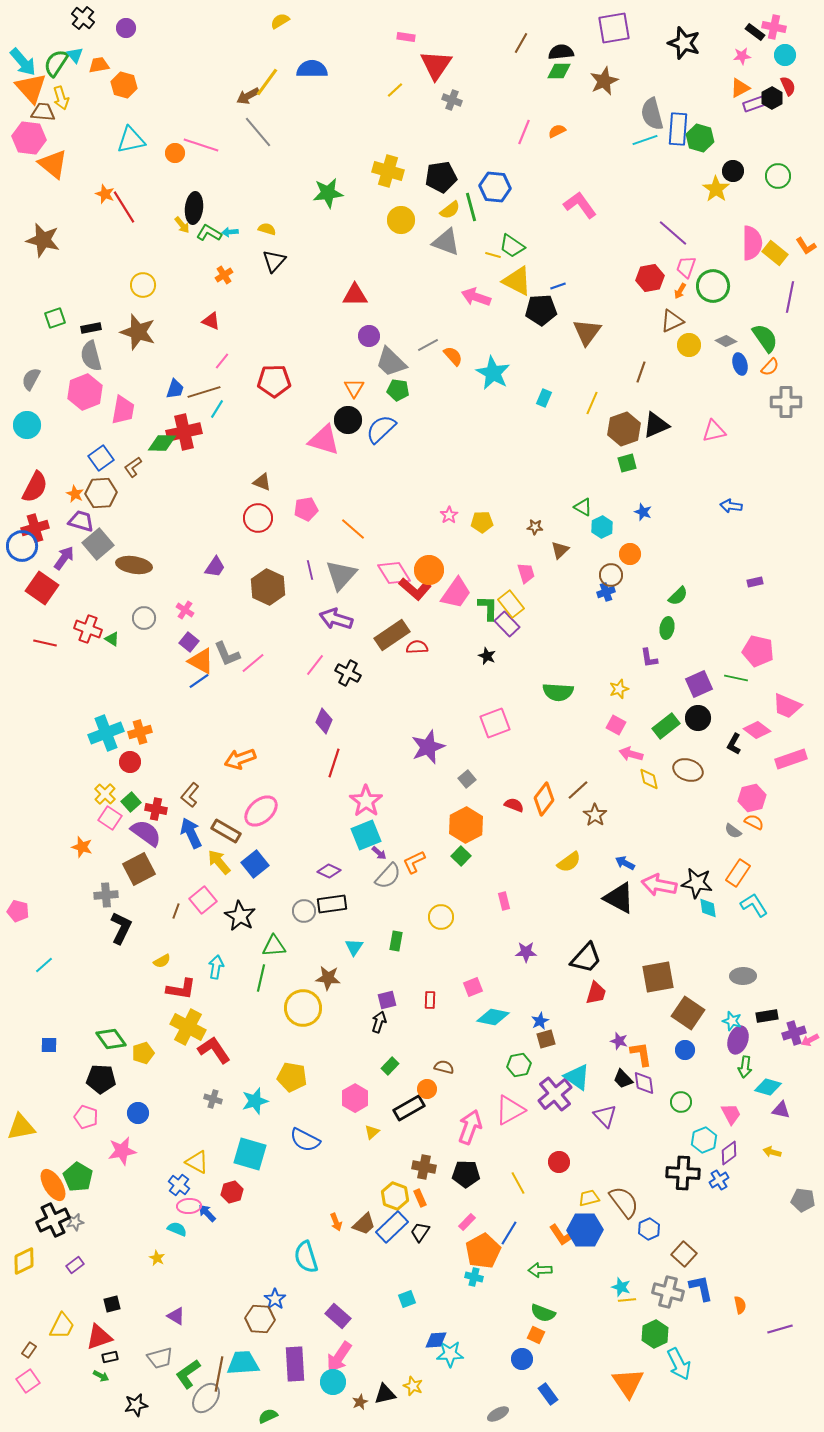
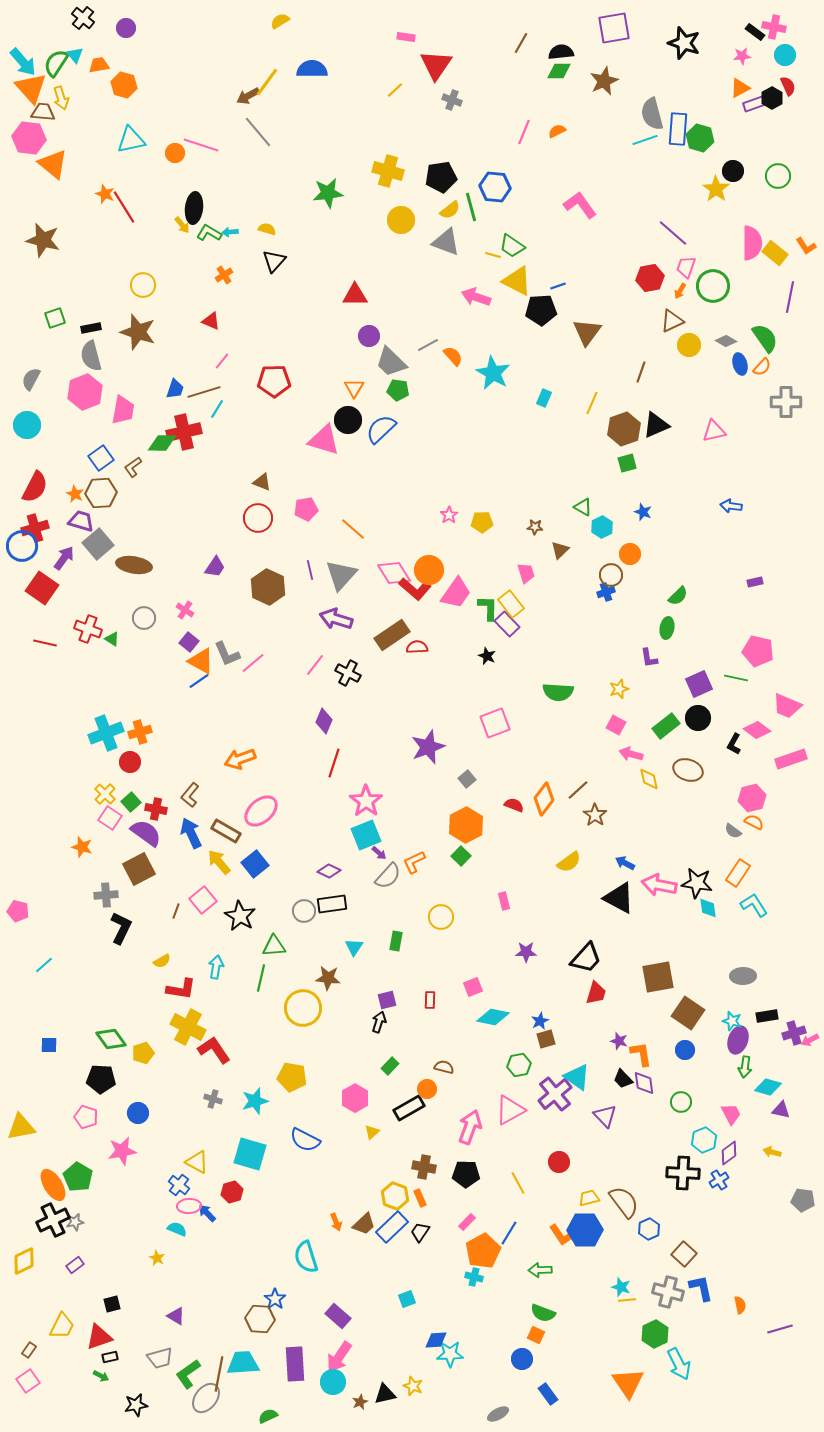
orange semicircle at (770, 367): moved 8 px left
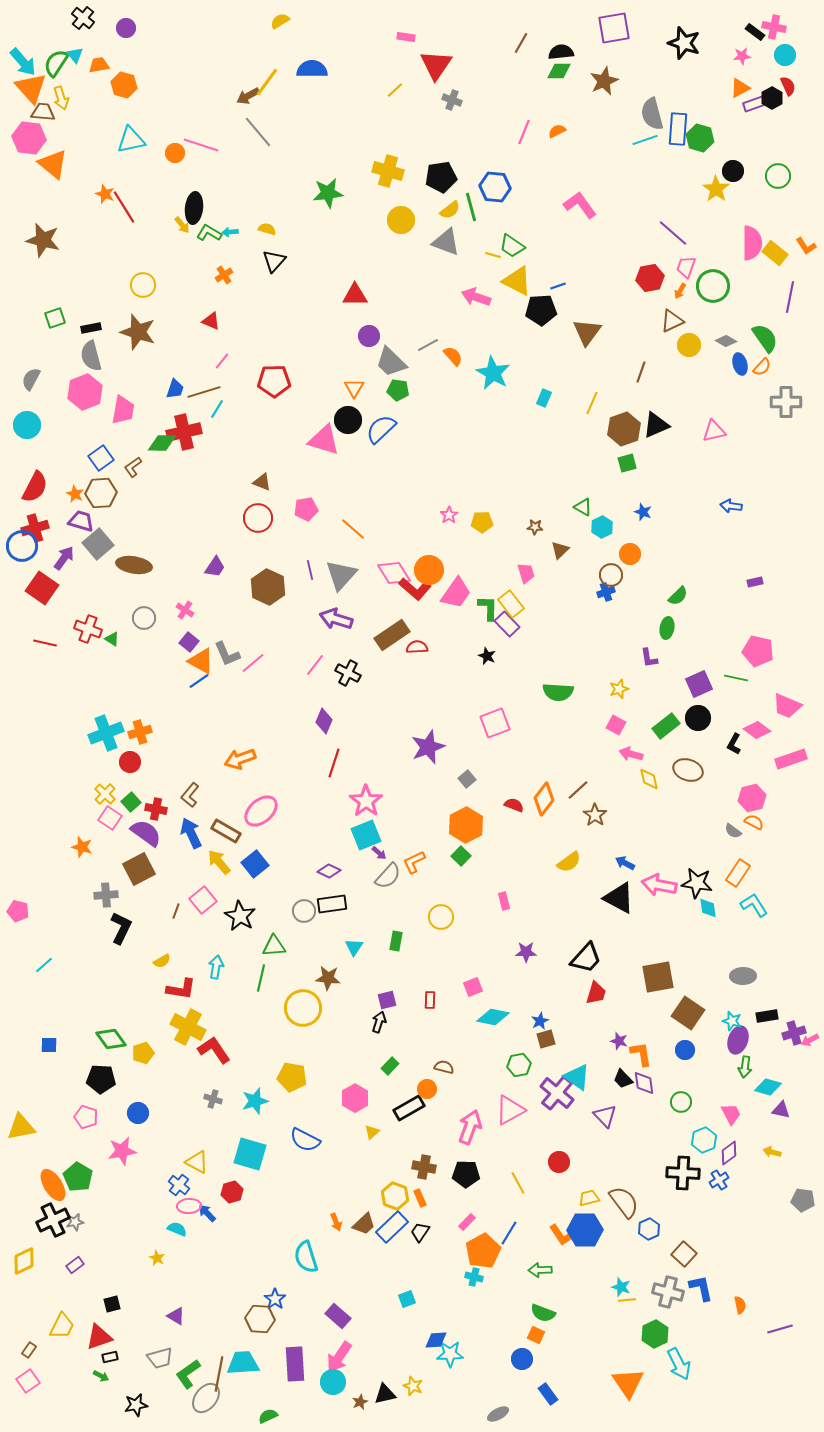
purple cross at (555, 1094): moved 2 px right, 1 px up; rotated 12 degrees counterclockwise
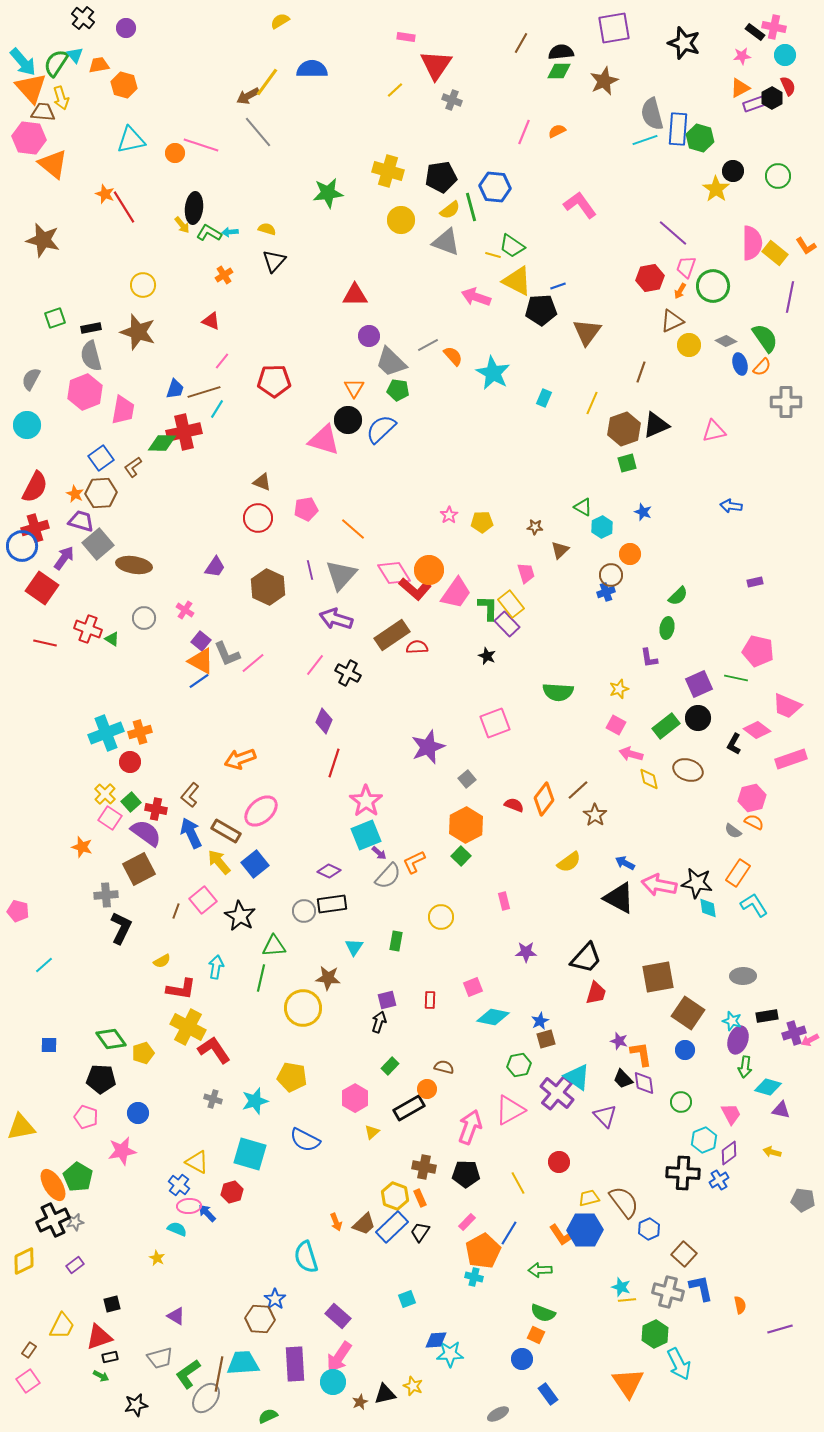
purple square at (189, 642): moved 12 px right, 1 px up
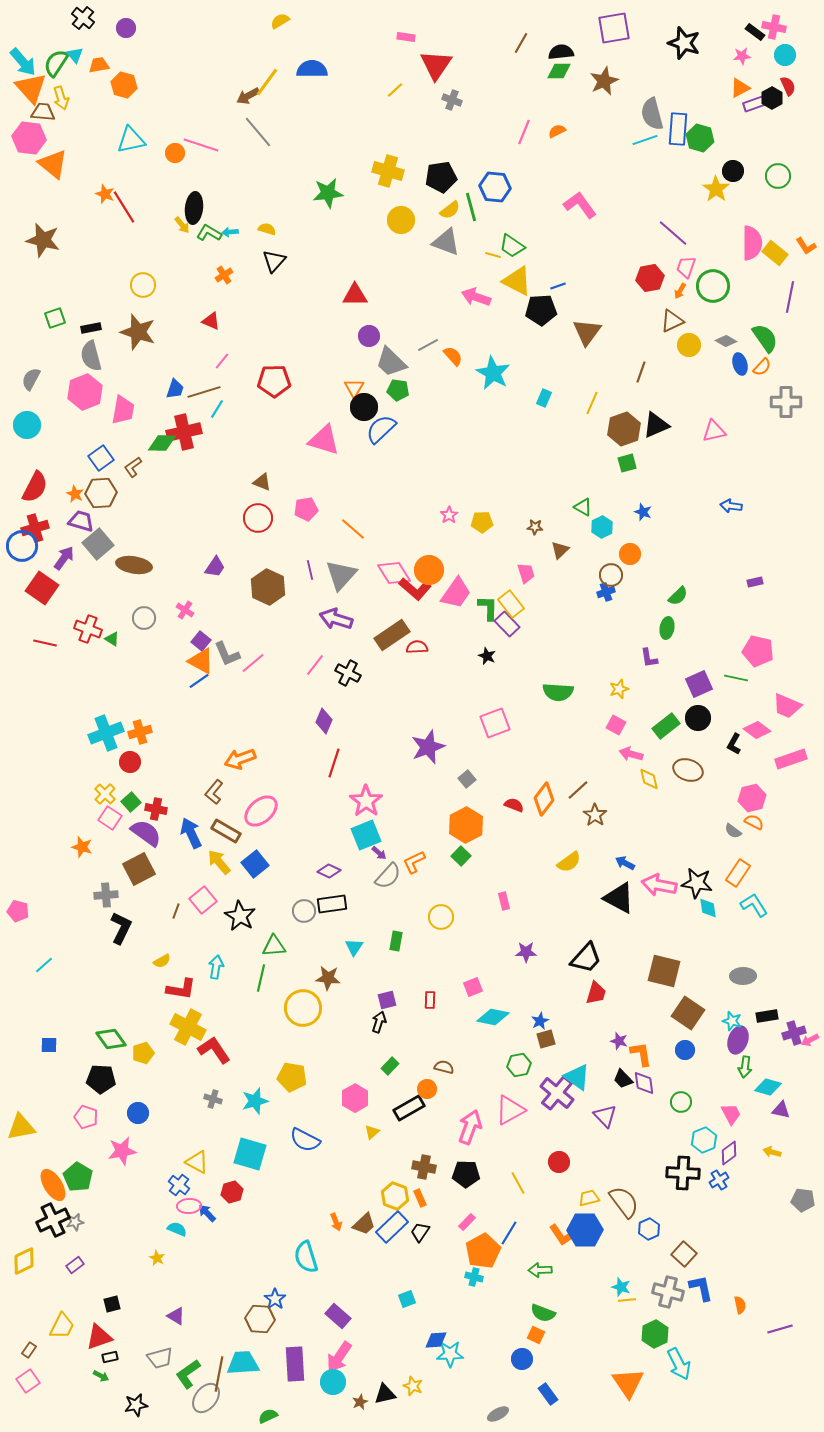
black circle at (348, 420): moved 16 px right, 13 px up
brown L-shape at (190, 795): moved 24 px right, 3 px up
brown square at (658, 977): moved 6 px right, 6 px up; rotated 24 degrees clockwise
